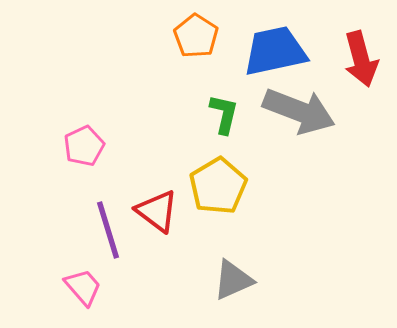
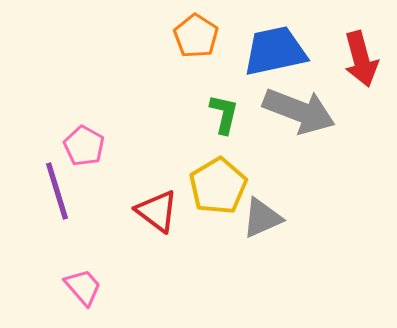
pink pentagon: rotated 18 degrees counterclockwise
purple line: moved 51 px left, 39 px up
gray triangle: moved 29 px right, 62 px up
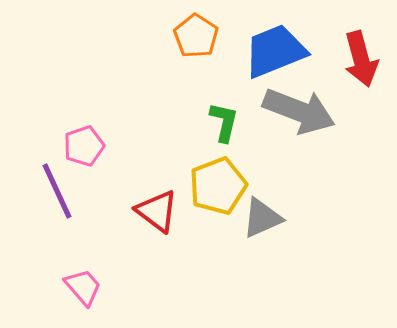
blue trapezoid: rotated 10 degrees counterclockwise
green L-shape: moved 8 px down
pink pentagon: rotated 24 degrees clockwise
yellow pentagon: rotated 10 degrees clockwise
purple line: rotated 8 degrees counterclockwise
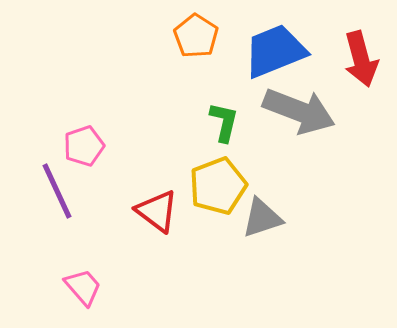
gray triangle: rotated 6 degrees clockwise
